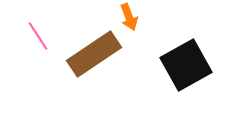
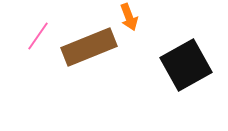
pink line: rotated 68 degrees clockwise
brown rectangle: moved 5 px left, 7 px up; rotated 12 degrees clockwise
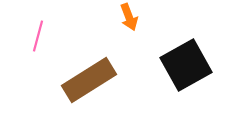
pink line: rotated 20 degrees counterclockwise
brown rectangle: moved 33 px down; rotated 10 degrees counterclockwise
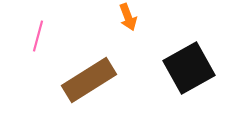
orange arrow: moved 1 px left
black square: moved 3 px right, 3 px down
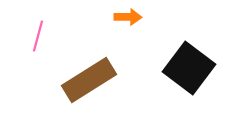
orange arrow: rotated 68 degrees counterclockwise
black square: rotated 24 degrees counterclockwise
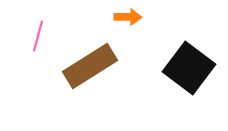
brown rectangle: moved 1 px right, 14 px up
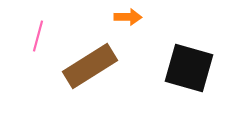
black square: rotated 21 degrees counterclockwise
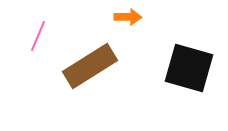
pink line: rotated 8 degrees clockwise
